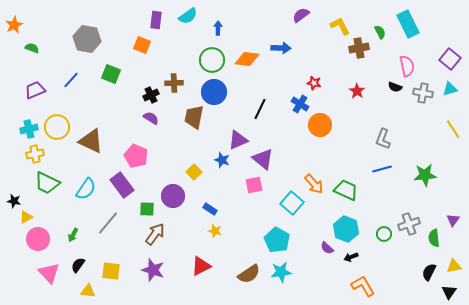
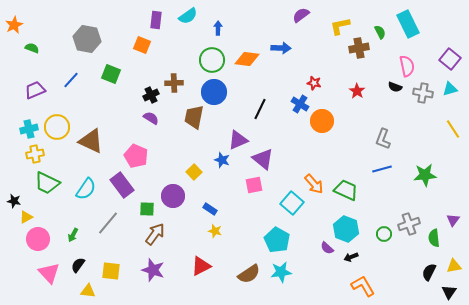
yellow L-shape at (340, 26): rotated 75 degrees counterclockwise
orange circle at (320, 125): moved 2 px right, 4 px up
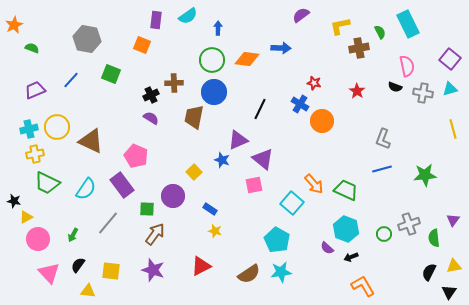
yellow line at (453, 129): rotated 18 degrees clockwise
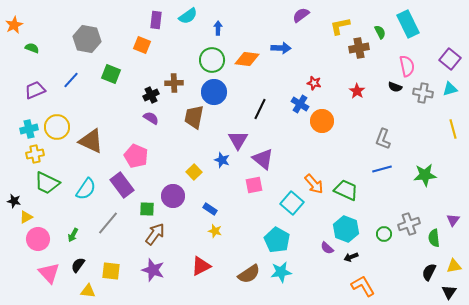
purple triangle at (238, 140): rotated 35 degrees counterclockwise
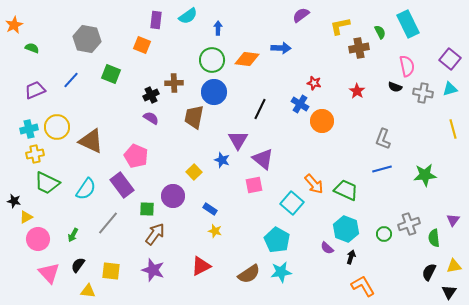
black arrow at (351, 257): rotated 128 degrees clockwise
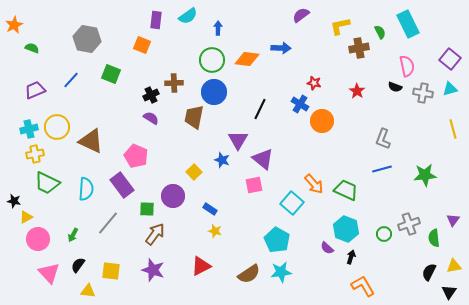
cyan semicircle at (86, 189): rotated 30 degrees counterclockwise
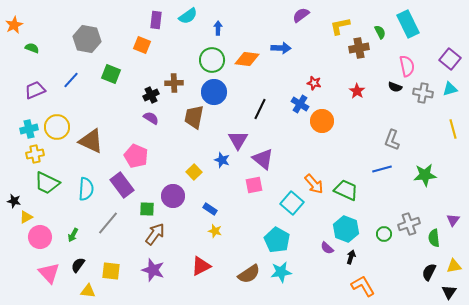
gray L-shape at (383, 139): moved 9 px right, 1 px down
pink circle at (38, 239): moved 2 px right, 2 px up
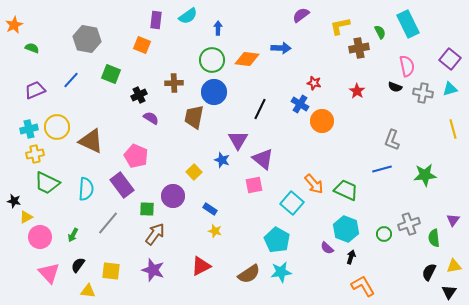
black cross at (151, 95): moved 12 px left
